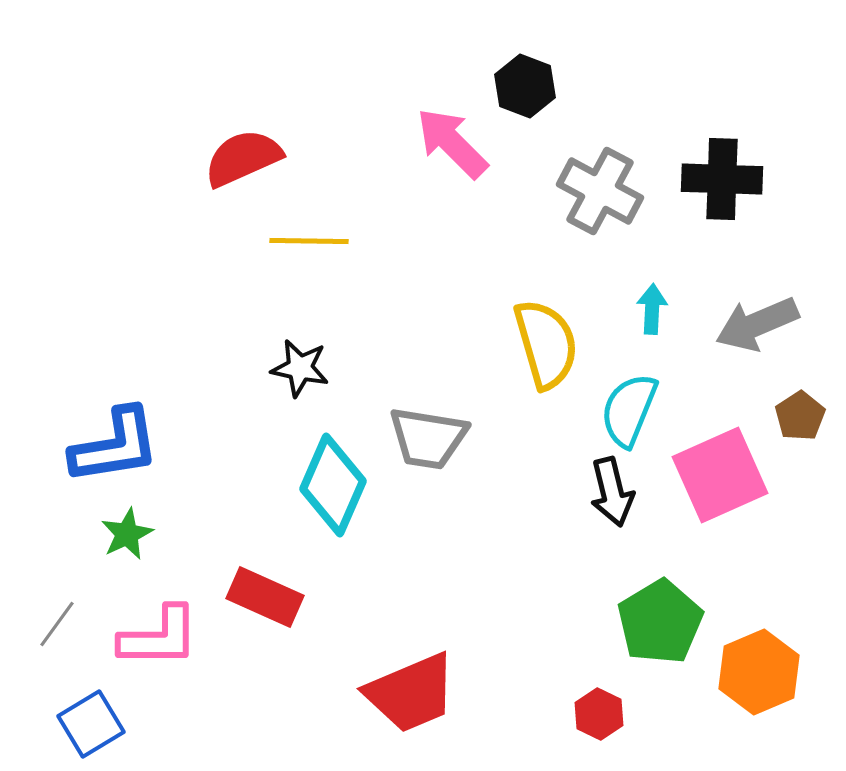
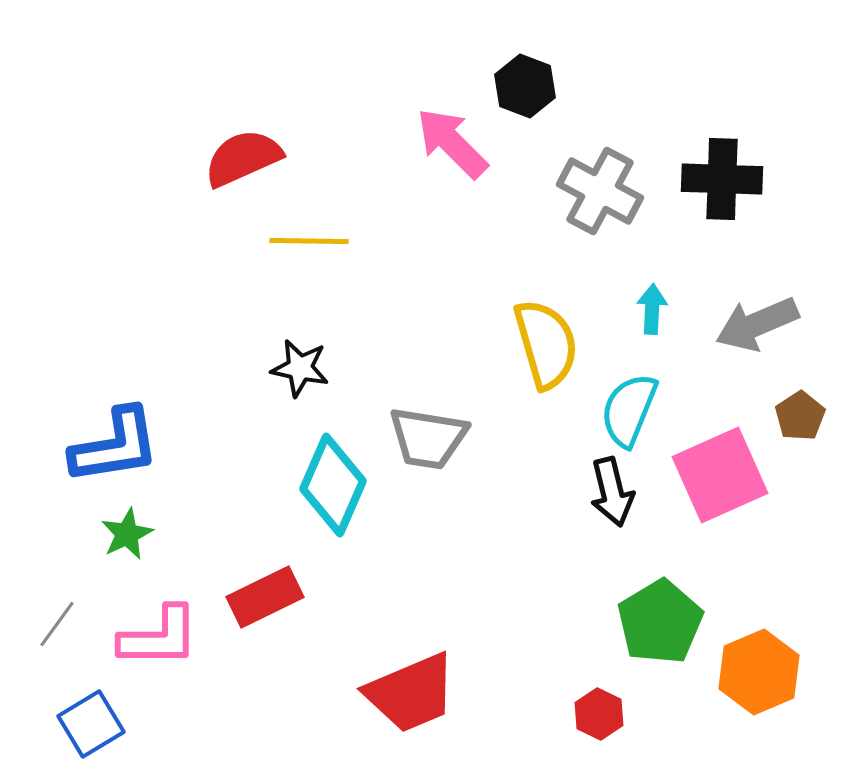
red rectangle: rotated 50 degrees counterclockwise
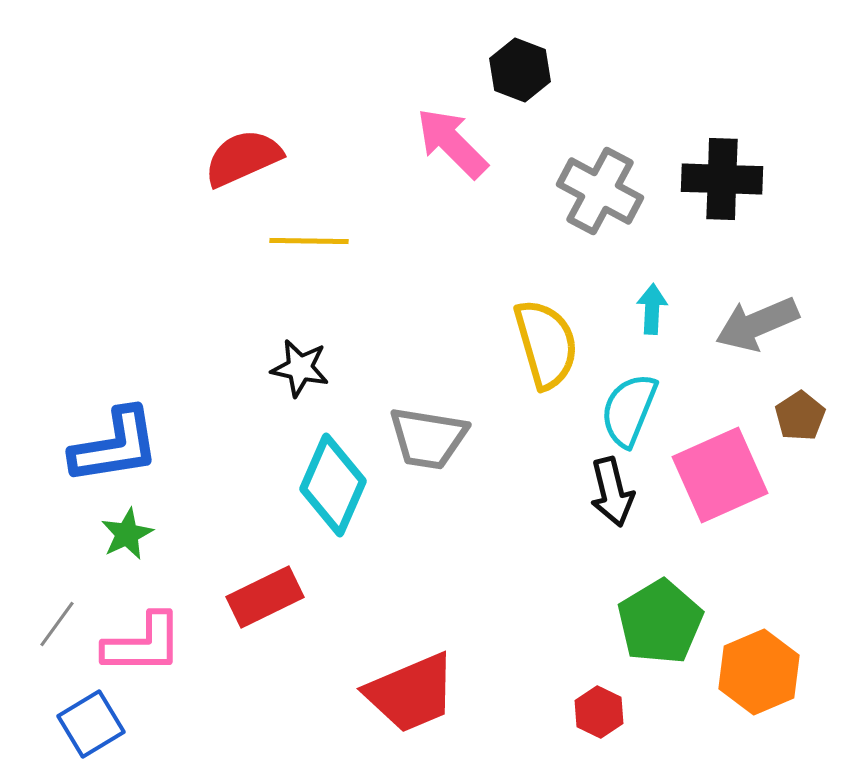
black hexagon: moved 5 px left, 16 px up
pink L-shape: moved 16 px left, 7 px down
red hexagon: moved 2 px up
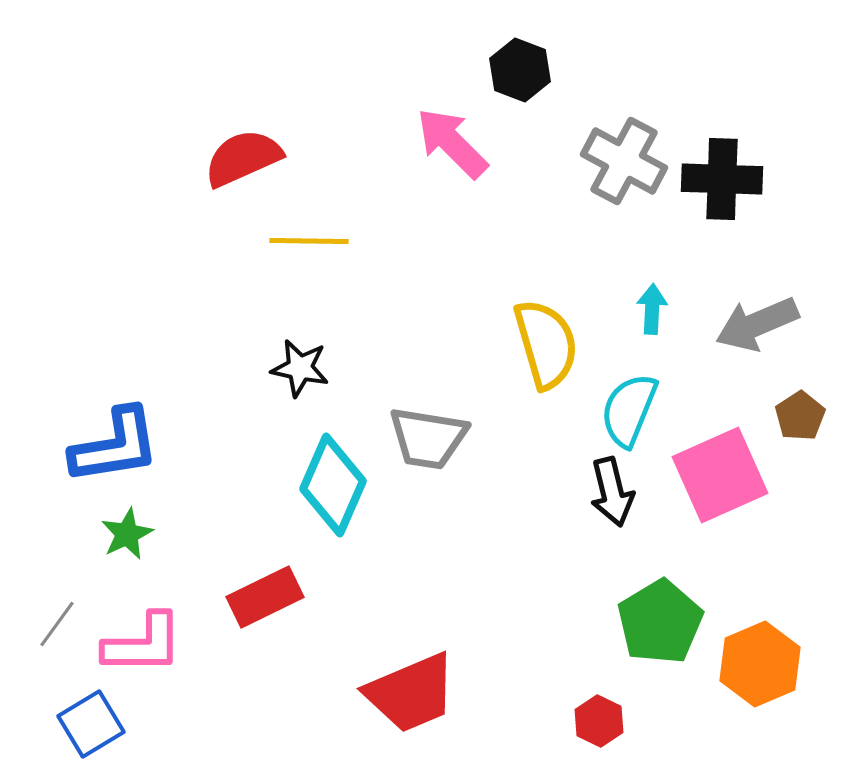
gray cross: moved 24 px right, 30 px up
orange hexagon: moved 1 px right, 8 px up
red hexagon: moved 9 px down
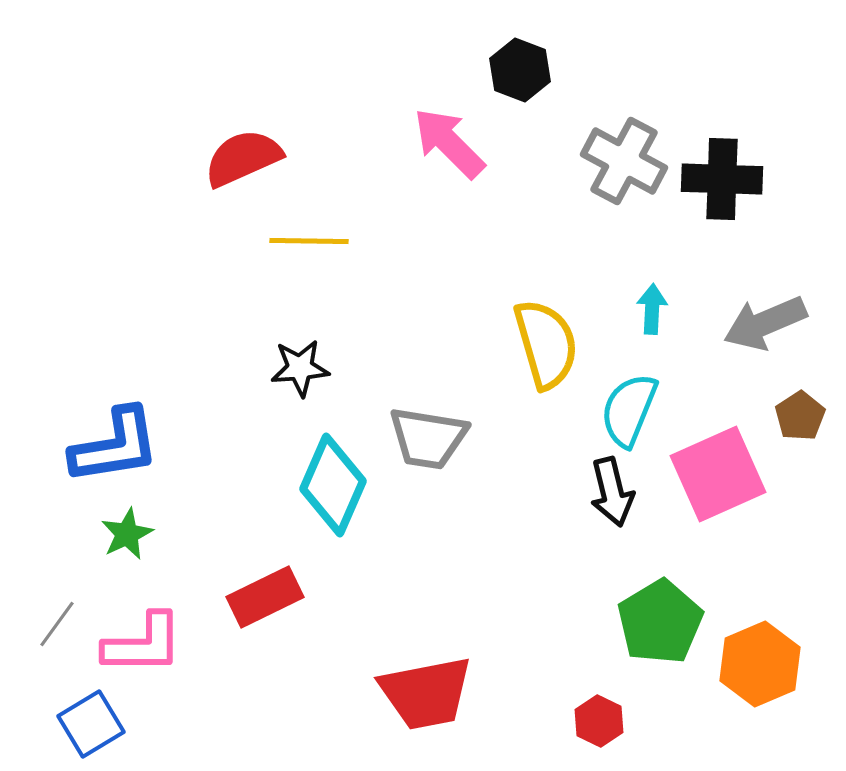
pink arrow: moved 3 px left
gray arrow: moved 8 px right, 1 px up
black star: rotated 16 degrees counterclockwise
pink square: moved 2 px left, 1 px up
red trapezoid: moved 15 px right; rotated 12 degrees clockwise
